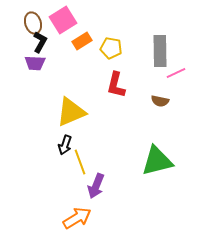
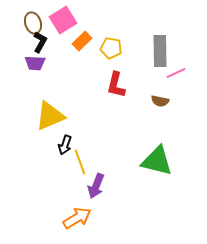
orange rectangle: rotated 12 degrees counterclockwise
yellow triangle: moved 21 px left, 4 px down
green triangle: rotated 28 degrees clockwise
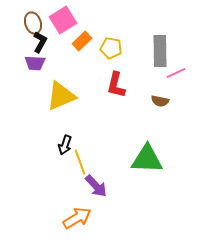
yellow triangle: moved 11 px right, 20 px up
green triangle: moved 10 px left, 2 px up; rotated 12 degrees counterclockwise
purple arrow: rotated 65 degrees counterclockwise
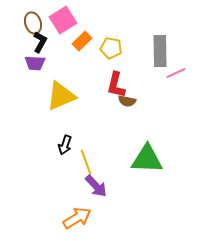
brown semicircle: moved 33 px left
yellow line: moved 6 px right
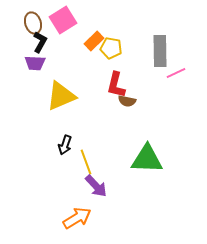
orange rectangle: moved 12 px right
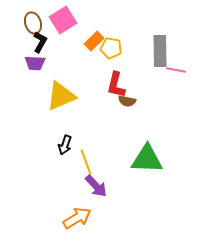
pink line: moved 3 px up; rotated 36 degrees clockwise
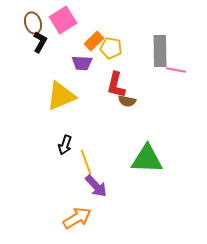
purple trapezoid: moved 47 px right
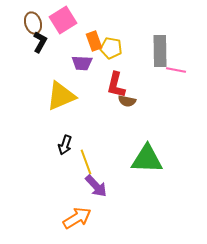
orange rectangle: rotated 66 degrees counterclockwise
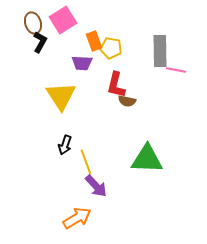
yellow triangle: rotated 40 degrees counterclockwise
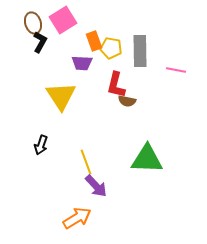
gray rectangle: moved 20 px left
black arrow: moved 24 px left
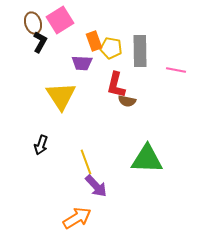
pink square: moved 3 px left
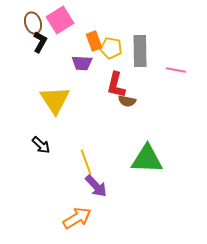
yellow triangle: moved 6 px left, 4 px down
black arrow: rotated 66 degrees counterclockwise
